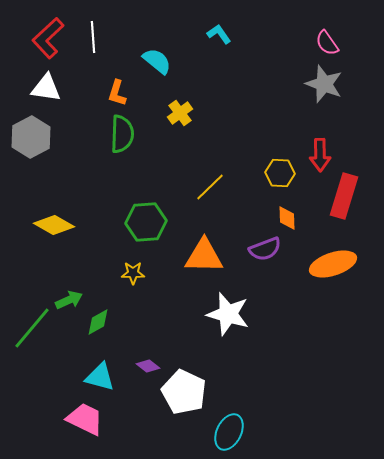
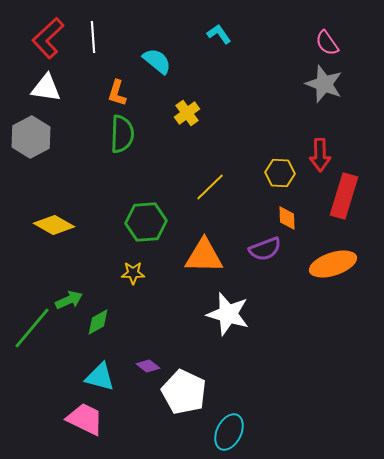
yellow cross: moved 7 px right
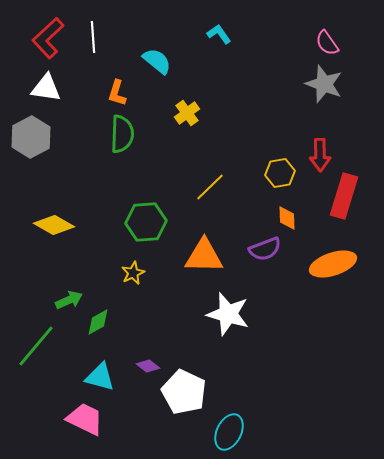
yellow hexagon: rotated 12 degrees counterclockwise
yellow star: rotated 25 degrees counterclockwise
green line: moved 4 px right, 18 px down
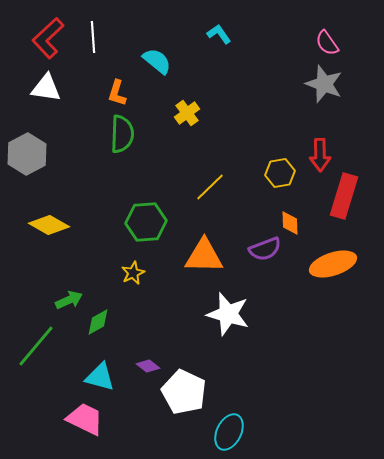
gray hexagon: moved 4 px left, 17 px down
orange diamond: moved 3 px right, 5 px down
yellow diamond: moved 5 px left
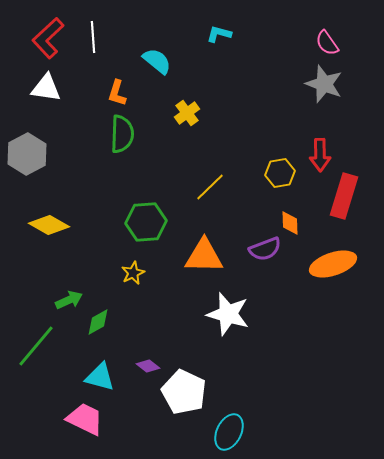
cyan L-shape: rotated 40 degrees counterclockwise
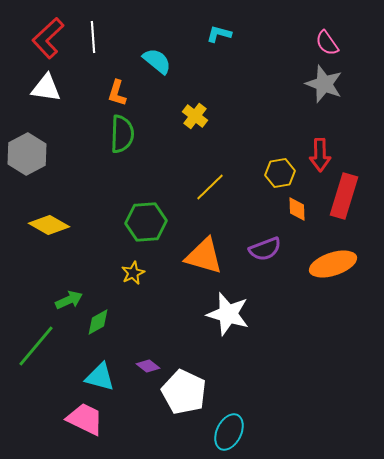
yellow cross: moved 8 px right, 3 px down; rotated 15 degrees counterclockwise
orange diamond: moved 7 px right, 14 px up
orange triangle: rotated 15 degrees clockwise
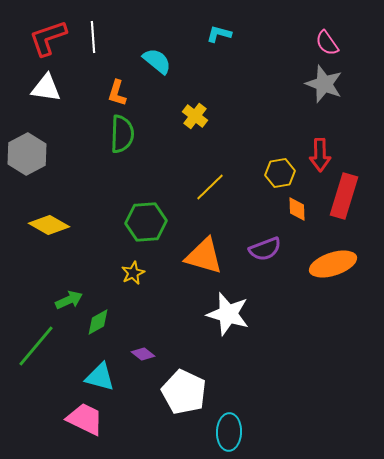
red L-shape: rotated 24 degrees clockwise
purple diamond: moved 5 px left, 12 px up
cyan ellipse: rotated 24 degrees counterclockwise
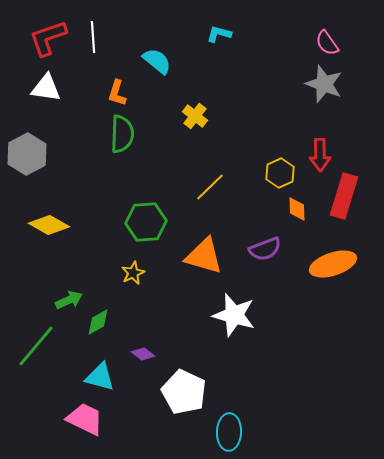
yellow hexagon: rotated 16 degrees counterclockwise
white star: moved 6 px right, 1 px down
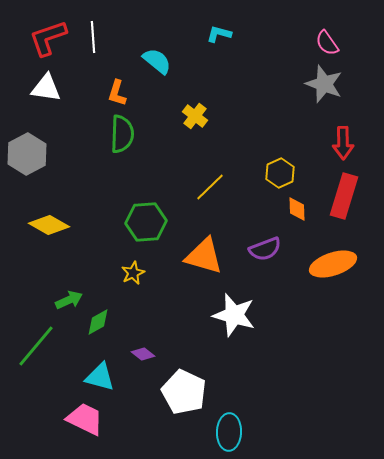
red arrow: moved 23 px right, 12 px up
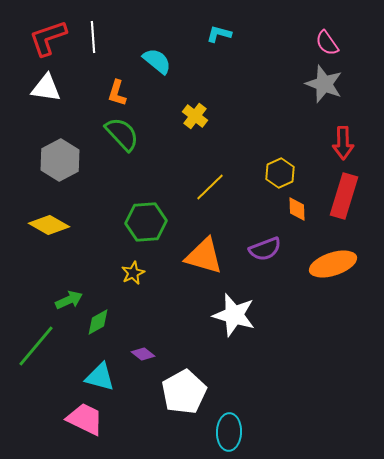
green semicircle: rotated 45 degrees counterclockwise
gray hexagon: moved 33 px right, 6 px down
white pentagon: rotated 18 degrees clockwise
